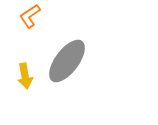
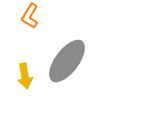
orange L-shape: rotated 25 degrees counterclockwise
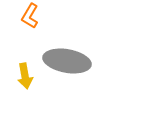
gray ellipse: rotated 63 degrees clockwise
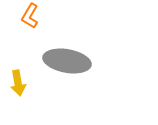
yellow arrow: moved 7 px left, 7 px down
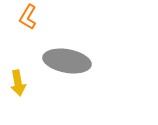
orange L-shape: moved 2 px left, 1 px down
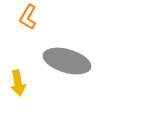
gray ellipse: rotated 6 degrees clockwise
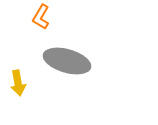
orange L-shape: moved 13 px right
